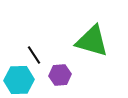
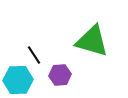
cyan hexagon: moved 1 px left
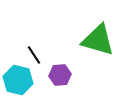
green triangle: moved 6 px right, 1 px up
cyan hexagon: rotated 16 degrees clockwise
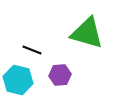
green triangle: moved 11 px left, 7 px up
black line: moved 2 px left, 5 px up; rotated 36 degrees counterclockwise
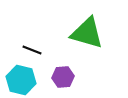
purple hexagon: moved 3 px right, 2 px down
cyan hexagon: moved 3 px right
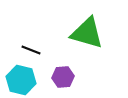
black line: moved 1 px left
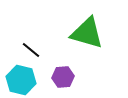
black line: rotated 18 degrees clockwise
